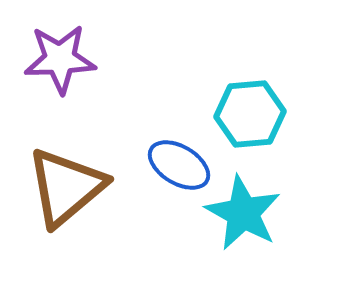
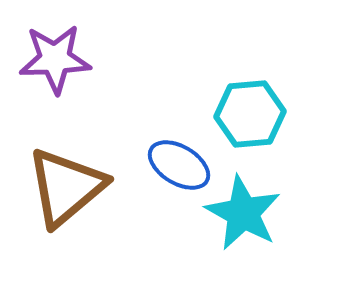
purple star: moved 5 px left
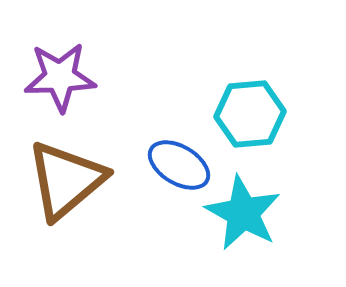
purple star: moved 5 px right, 18 px down
brown triangle: moved 7 px up
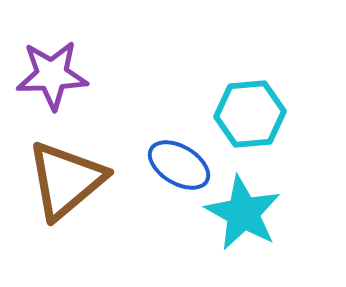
purple star: moved 8 px left, 2 px up
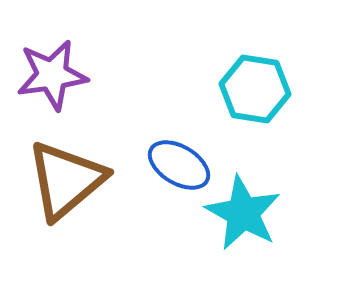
purple star: rotated 6 degrees counterclockwise
cyan hexagon: moved 5 px right, 25 px up; rotated 14 degrees clockwise
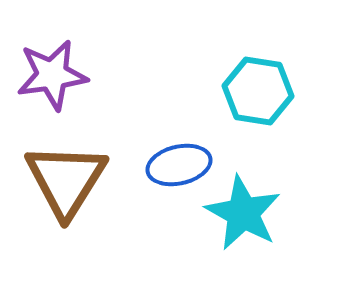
cyan hexagon: moved 3 px right, 2 px down
blue ellipse: rotated 44 degrees counterclockwise
brown triangle: rotated 18 degrees counterclockwise
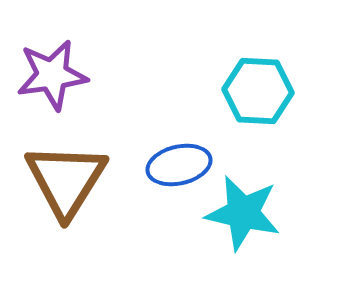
cyan hexagon: rotated 6 degrees counterclockwise
cyan star: rotated 16 degrees counterclockwise
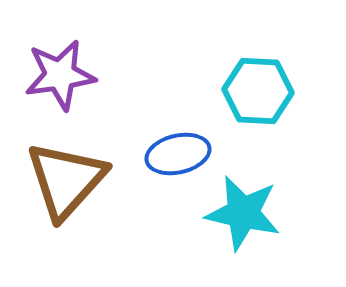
purple star: moved 8 px right
blue ellipse: moved 1 px left, 11 px up
brown triangle: rotated 10 degrees clockwise
